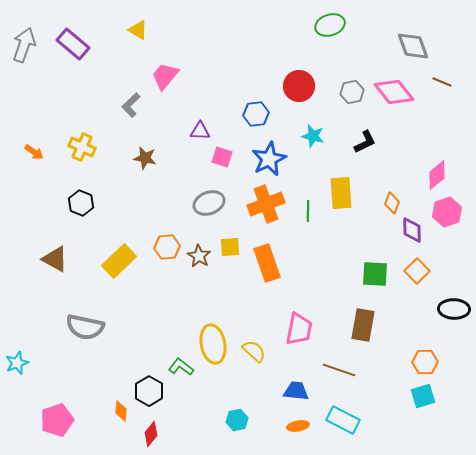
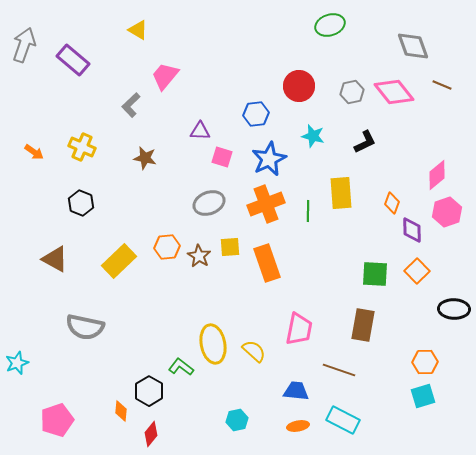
purple rectangle at (73, 44): moved 16 px down
brown line at (442, 82): moved 3 px down
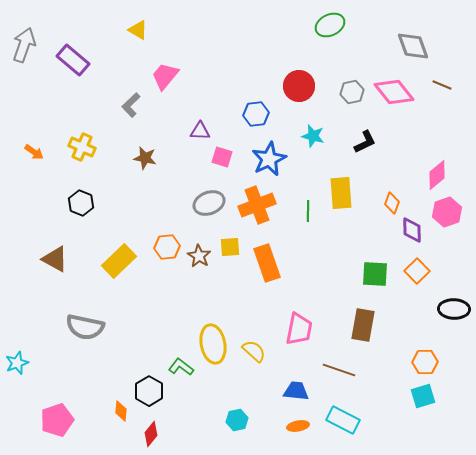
green ellipse at (330, 25): rotated 8 degrees counterclockwise
orange cross at (266, 204): moved 9 px left, 1 px down
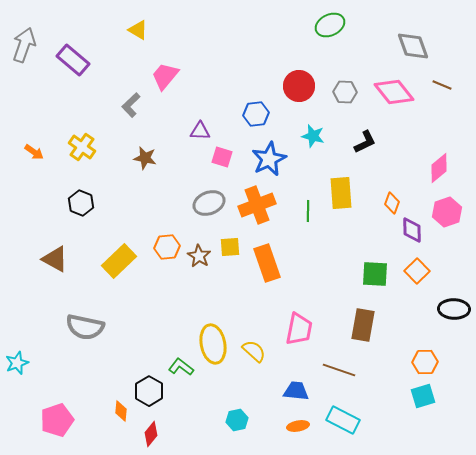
gray hexagon at (352, 92): moved 7 px left; rotated 15 degrees clockwise
yellow cross at (82, 147): rotated 12 degrees clockwise
pink diamond at (437, 175): moved 2 px right, 7 px up
